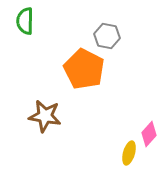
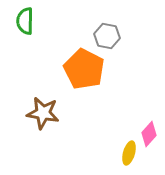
brown star: moved 2 px left, 3 px up
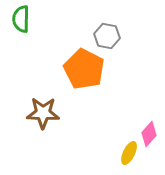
green semicircle: moved 4 px left, 2 px up
brown star: rotated 8 degrees counterclockwise
yellow ellipse: rotated 10 degrees clockwise
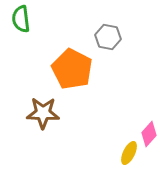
green semicircle: rotated 8 degrees counterclockwise
gray hexagon: moved 1 px right, 1 px down
orange pentagon: moved 12 px left
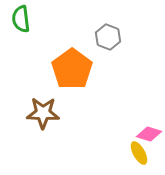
gray hexagon: rotated 10 degrees clockwise
orange pentagon: rotated 9 degrees clockwise
pink diamond: rotated 65 degrees clockwise
yellow ellipse: moved 10 px right; rotated 55 degrees counterclockwise
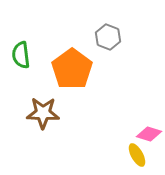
green semicircle: moved 36 px down
yellow ellipse: moved 2 px left, 2 px down
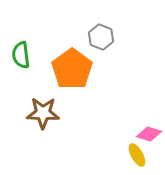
gray hexagon: moved 7 px left
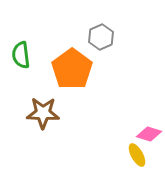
gray hexagon: rotated 15 degrees clockwise
